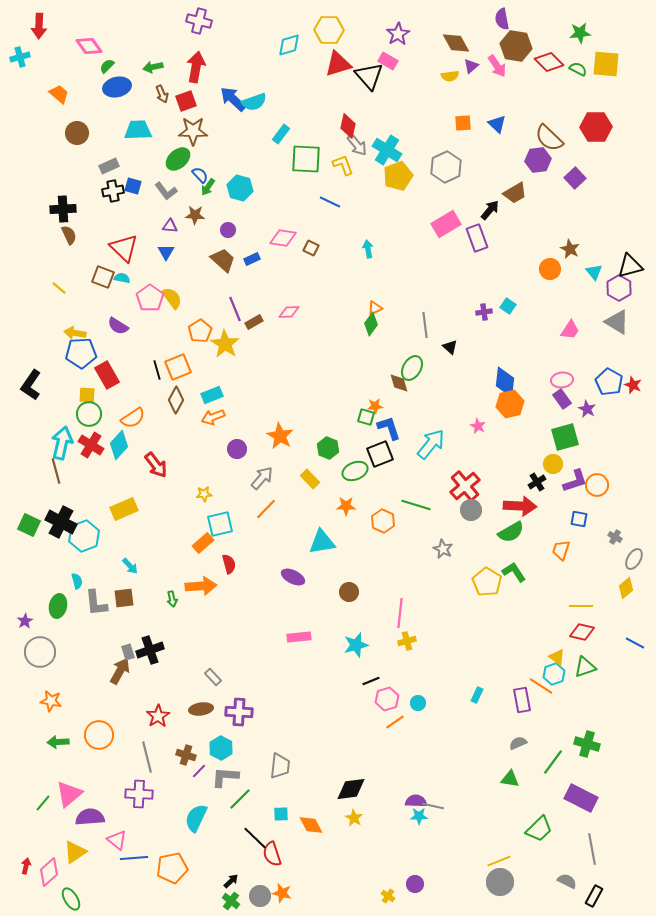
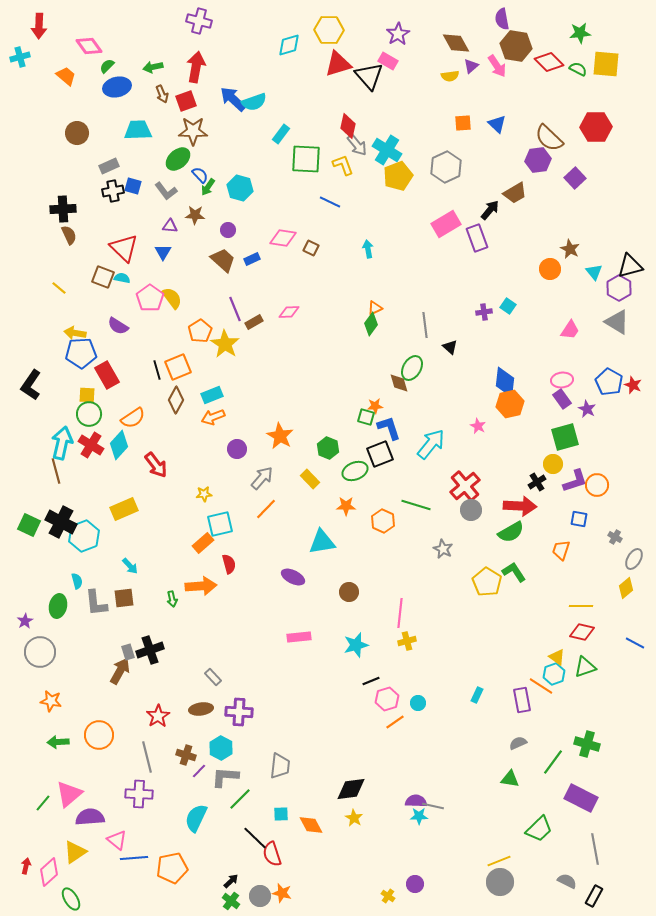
orange trapezoid at (59, 94): moved 7 px right, 18 px up
blue triangle at (166, 252): moved 3 px left
gray line at (592, 849): moved 3 px right
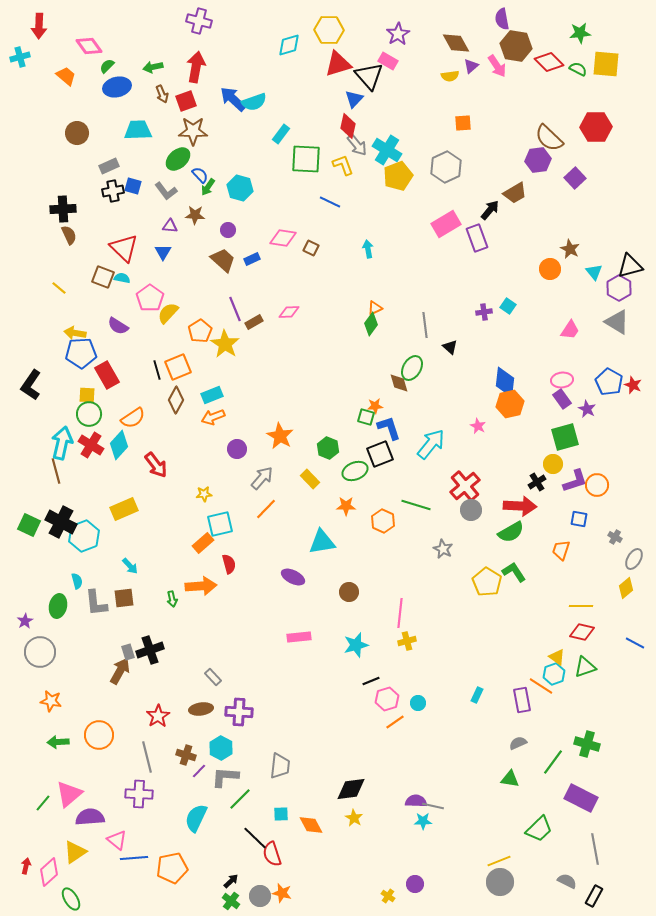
blue triangle at (497, 124): moved 143 px left, 25 px up; rotated 30 degrees clockwise
yellow semicircle at (172, 298): moved 4 px left, 15 px down; rotated 100 degrees counterclockwise
cyan star at (419, 816): moved 4 px right, 5 px down
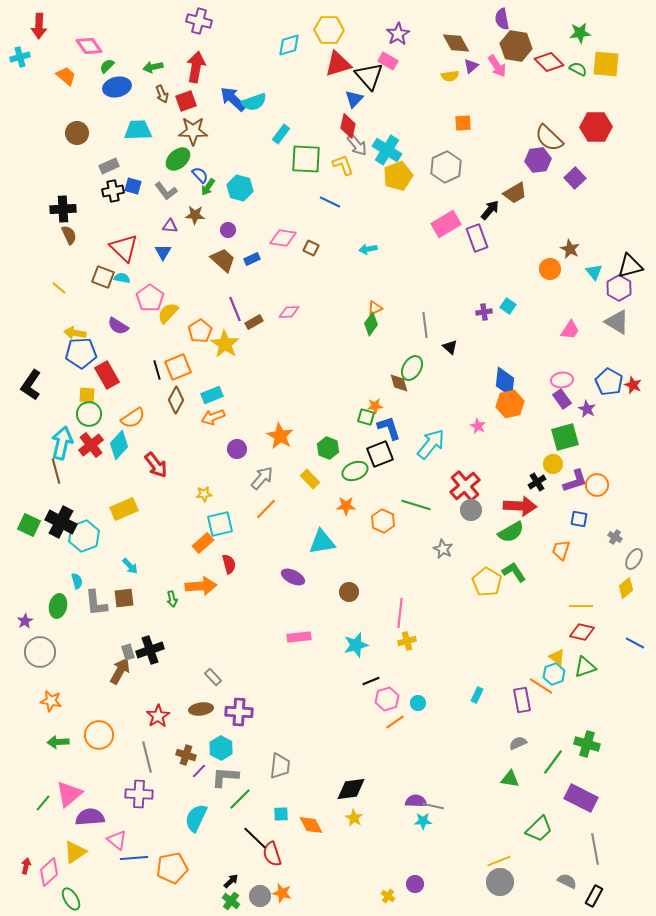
cyan arrow at (368, 249): rotated 90 degrees counterclockwise
red cross at (91, 445): rotated 20 degrees clockwise
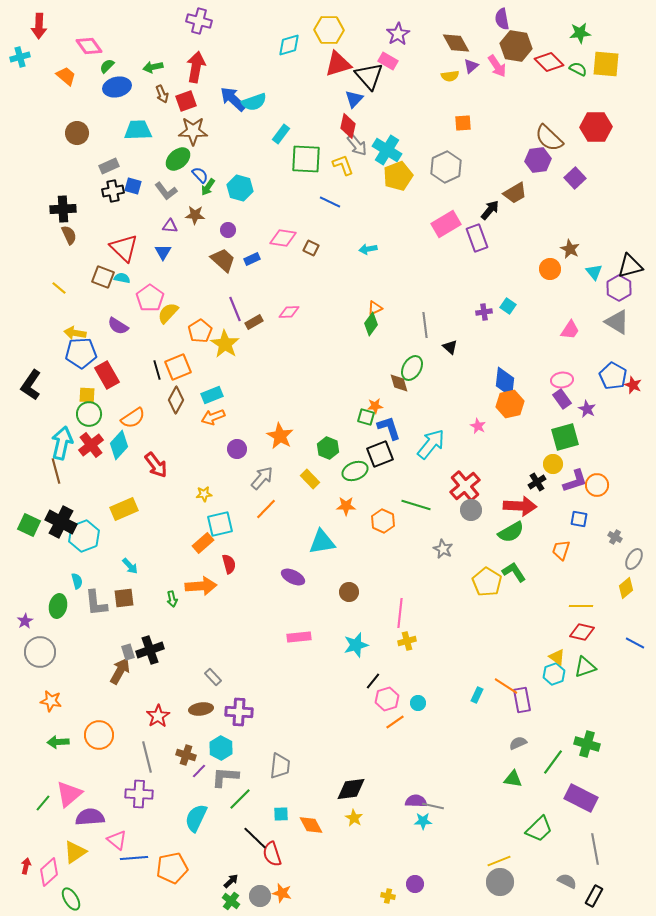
blue pentagon at (609, 382): moved 4 px right, 6 px up
black line at (371, 681): moved 2 px right; rotated 30 degrees counterclockwise
orange line at (541, 686): moved 35 px left
green triangle at (510, 779): moved 3 px right
yellow cross at (388, 896): rotated 24 degrees counterclockwise
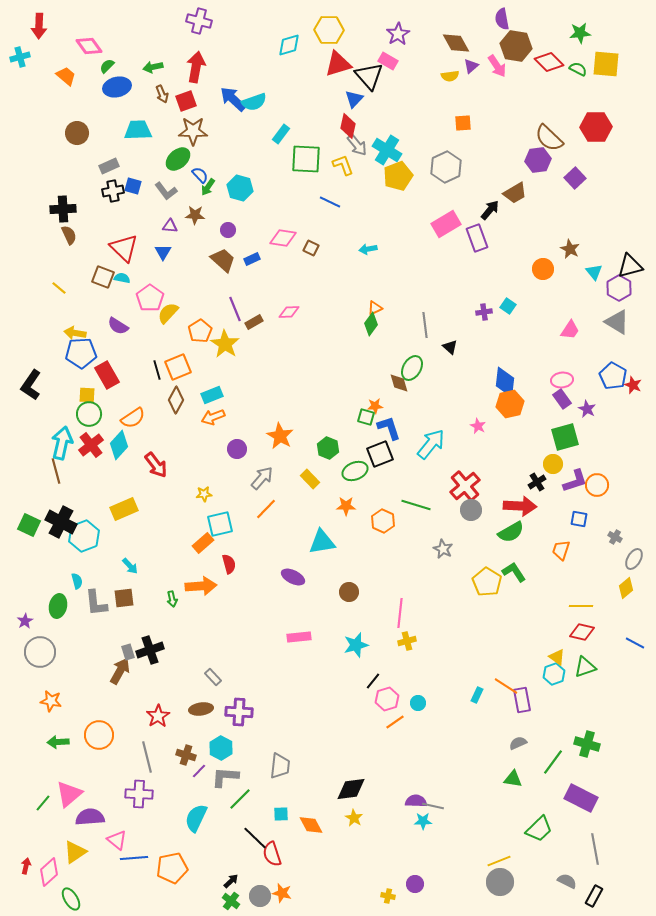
orange circle at (550, 269): moved 7 px left
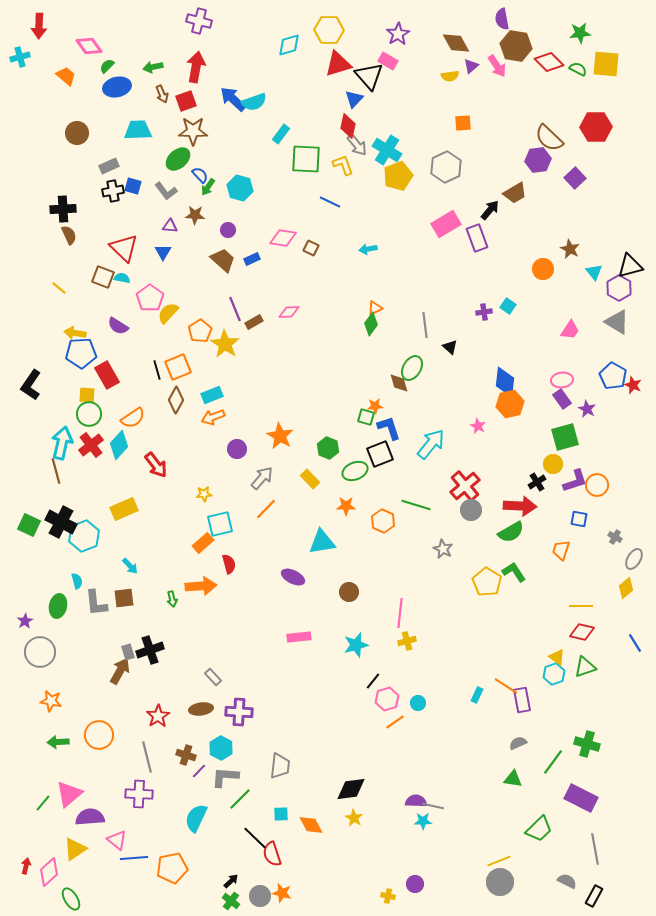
blue line at (635, 643): rotated 30 degrees clockwise
yellow triangle at (75, 852): moved 3 px up
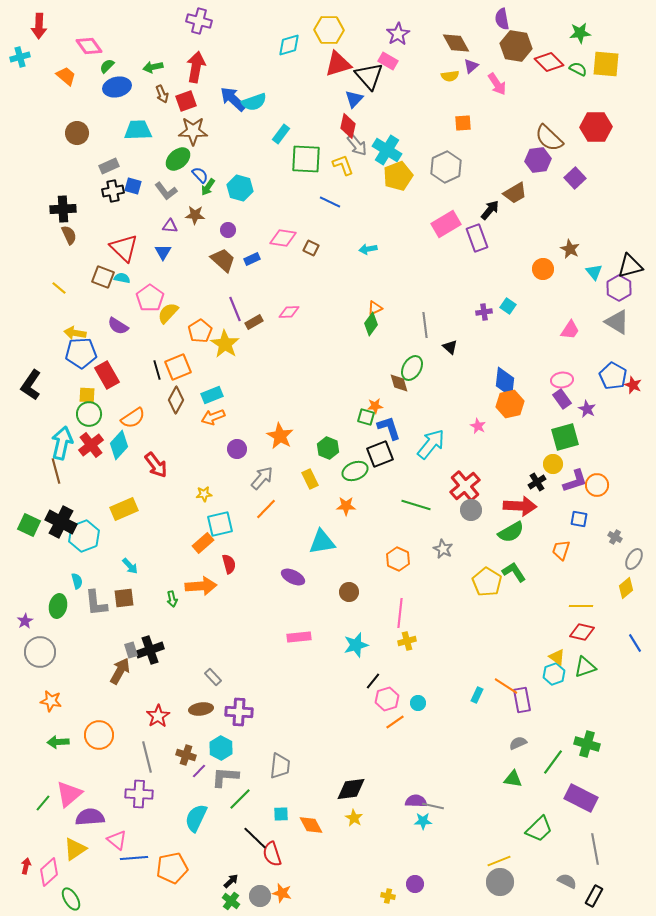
pink arrow at (497, 66): moved 18 px down
yellow rectangle at (310, 479): rotated 18 degrees clockwise
orange hexagon at (383, 521): moved 15 px right, 38 px down
gray rectangle at (128, 652): moved 3 px right, 2 px up
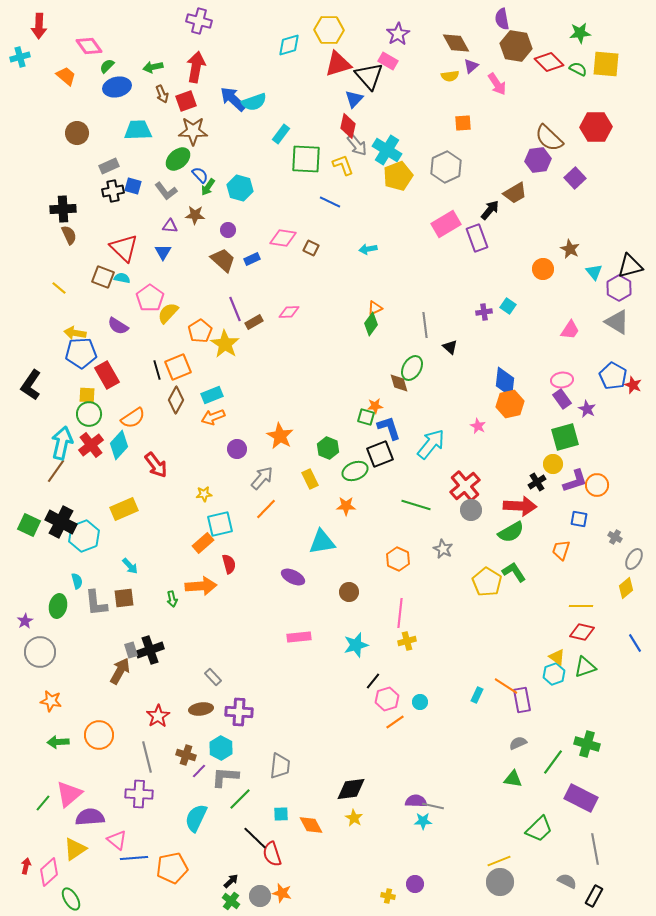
brown line at (56, 471): rotated 50 degrees clockwise
cyan circle at (418, 703): moved 2 px right, 1 px up
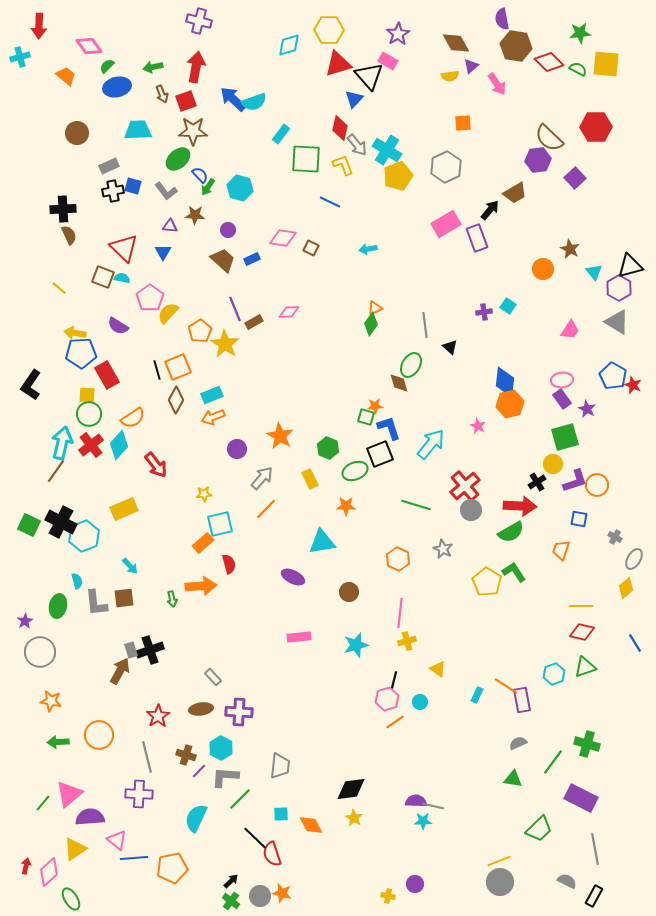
red diamond at (348, 126): moved 8 px left, 2 px down
green ellipse at (412, 368): moved 1 px left, 3 px up
yellow triangle at (557, 657): moved 119 px left, 12 px down
black line at (373, 681): moved 21 px right, 1 px up; rotated 24 degrees counterclockwise
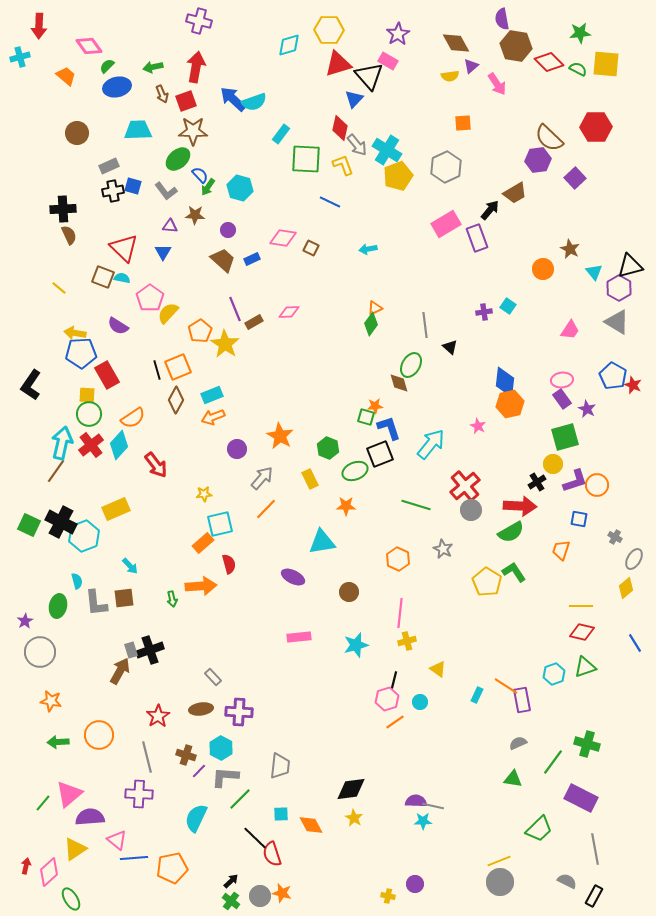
yellow rectangle at (124, 509): moved 8 px left
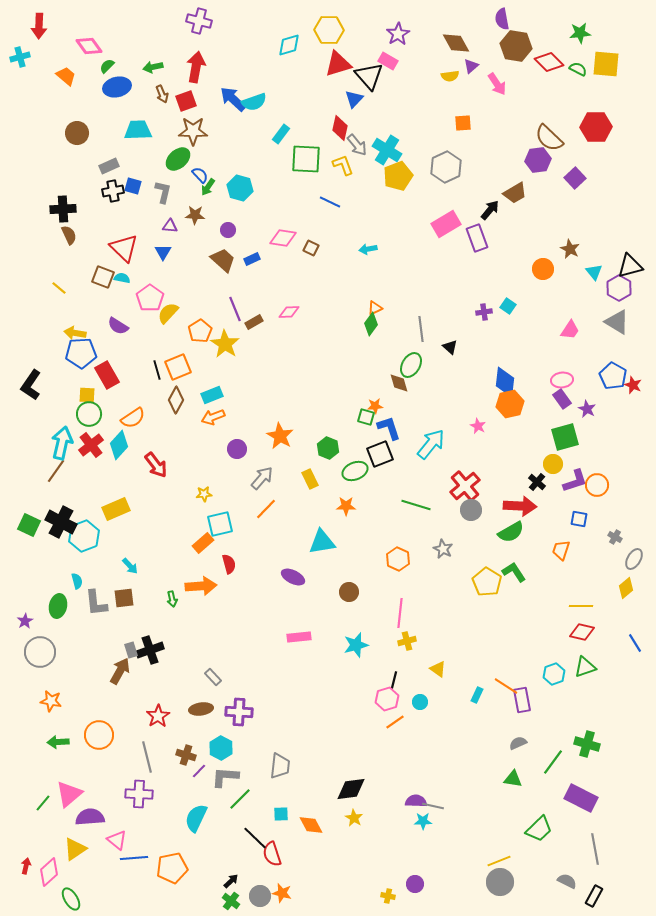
gray L-shape at (166, 191): moved 3 px left, 1 px down; rotated 130 degrees counterclockwise
gray line at (425, 325): moved 4 px left, 4 px down
black cross at (537, 482): rotated 18 degrees counterclockwise
